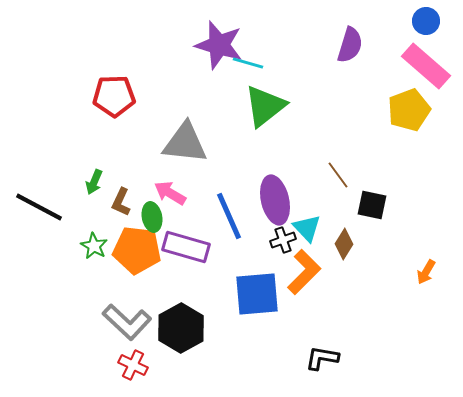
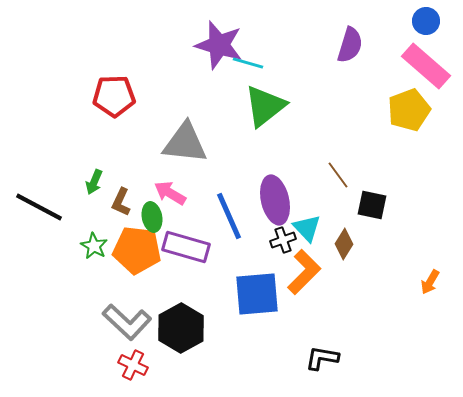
orange arrow: moved 4 px right, 10 px down
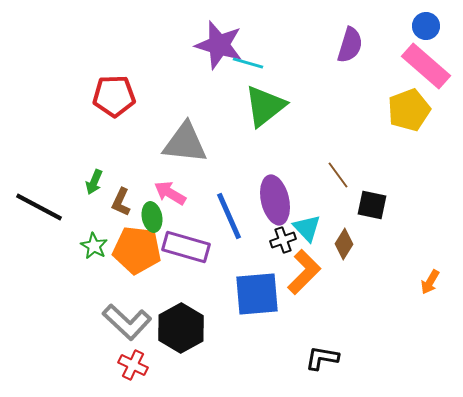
blue circle: moved 5 px down
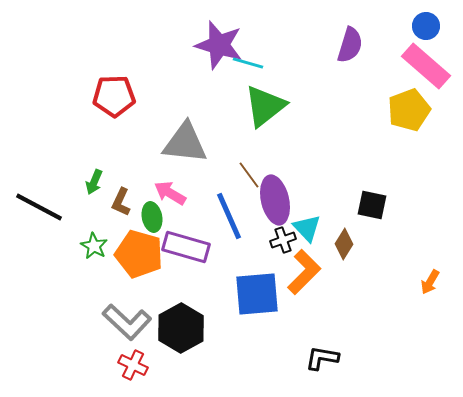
brown line: moved 89 px left
orange pentagon: moved 2 px right, 4 px down; rotated 9 degrees clockwise
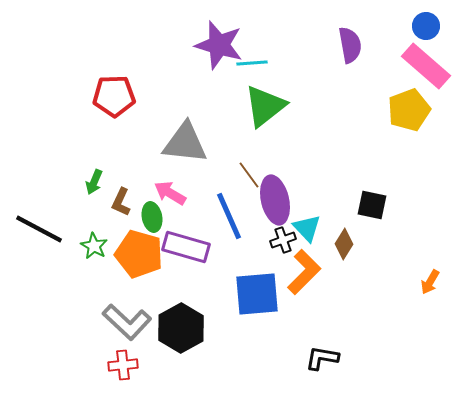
purple semicircle: rotated 27 degrees counterclockwise
cyan line: moved 4 px right; rotated 20 degrees counterclockwise
black line: moved 22 px down
red cross: moved 10 px left; rotated 32 degrees counterclockwise
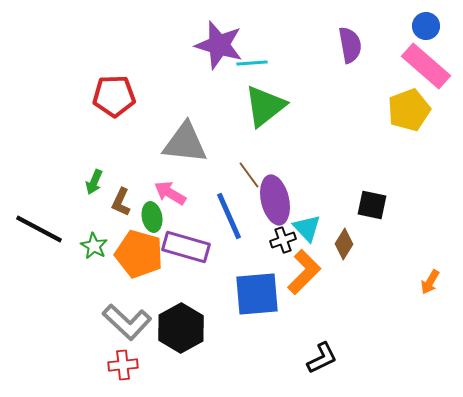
black L-shape: rotated 144 degrees clockwise
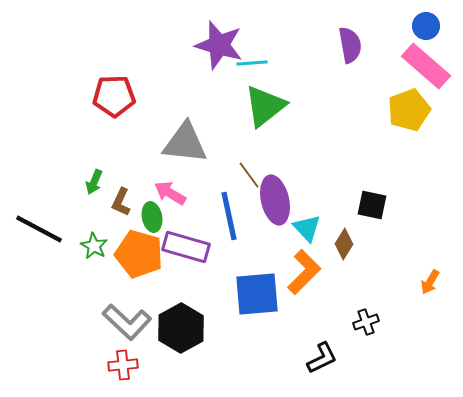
blue line: rotated 12 degrees clockwise
black cross: moved 83 px right, 82 px down
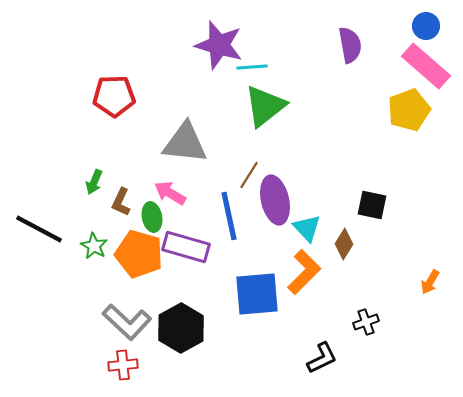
cyan line: moved 4 px down
brown line: rotated 68 degrees clockwise
